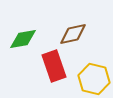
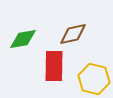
red rectangle: rotated 20 degrees clockwise
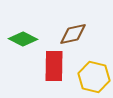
green diamond: rotated 36 degrees clockwise
yellow hexagon: moved 2 px up
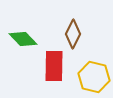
brown diamond: rotated 52 degrees counterclockwise
green diamond: rotated 20 degrees clockwise
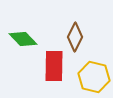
brown diamond: moved 2 px right, 3 px down
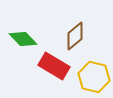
brown diamond: moved 1 px up; rotated 24 degrees clockwise
red rectangle: rotated 60 degrees counterclockwise
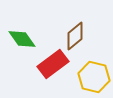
green diamond: moved 1 px left; rotated 8 degrees clockwise
red rectangle: moved 1 px left, 2 px up; rotated 68 degrees counterclockwise
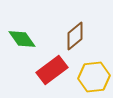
red rectangle: moved 1 px left, 6 px down
yellow hexagon: rotated 20 degrees counterclockwise
